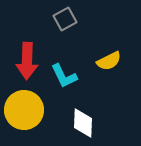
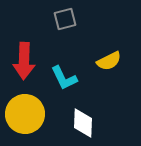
gray square: rotated 15 degrees clockwise
red arrow: moved 3 px left
cyan L-shape: moved 2 px down
yellow circle: moved 1 px right, 4 px down
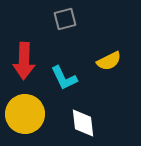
white diamond: rotated 8 degrees counterclockwise
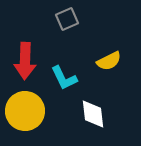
gray square: moved 2 px right; rotated 10 degrees counterclockwise
red arrow: moved 1 px right
yellow circle: moved 3 px up
white diamond: moved 10 px right, 9 px up
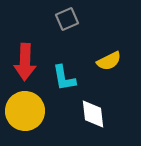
red arrow: moved 1 px down
cyan L-shape: rotated 16 degrees clockwise
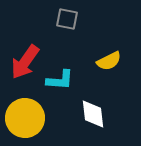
gray square: rotated 35 degrees clockwise
red arrow: rotated 33 degrees clockwise
cyan L-shape: moved 4 px left, 2 px down; rotated 76 degrees counterclockwise
yellow circle: moved 7 px down
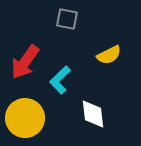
yellow semicircle: moved 6 px up
cyan L-shape: rotated 132 degrees clockwise
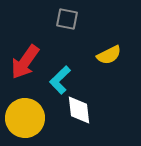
white diamond: moved 14 px left, 4 px up
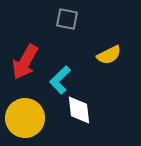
red arrow: rotated 6 degrees counterclockwise
